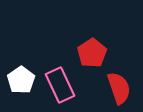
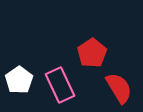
white pentagon: moved 2 px left
red semicircle: rotated 12 degrees counterclockwise
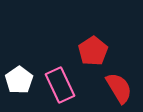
red pentagon: moved 1 px right, 2 px up
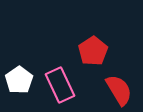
red semicircle: moved 2 px down
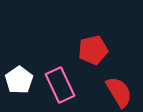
red pentagon: moved 1 px up; rotated 20 degrees clockwise
red semicircle: moved 2 px down
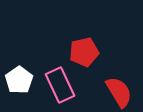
red pentagon: moved 9 px left, 2 px down
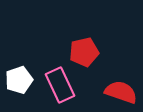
white pentagon: rotated 16 degrees clockwise
red semicircle: moved 2 px right; rotated 40 degrees counterclockwise
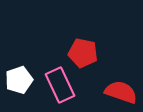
red pentagon: moved 1 px left, 1 px down; rotated 24 degrees clockwise
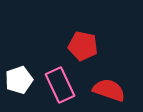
red pentagon: moved 7 px up
red semicircle: moved 12 px left, 2 px up
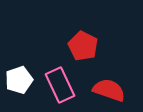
red pentagon: rotated 16 degrees clockwise
